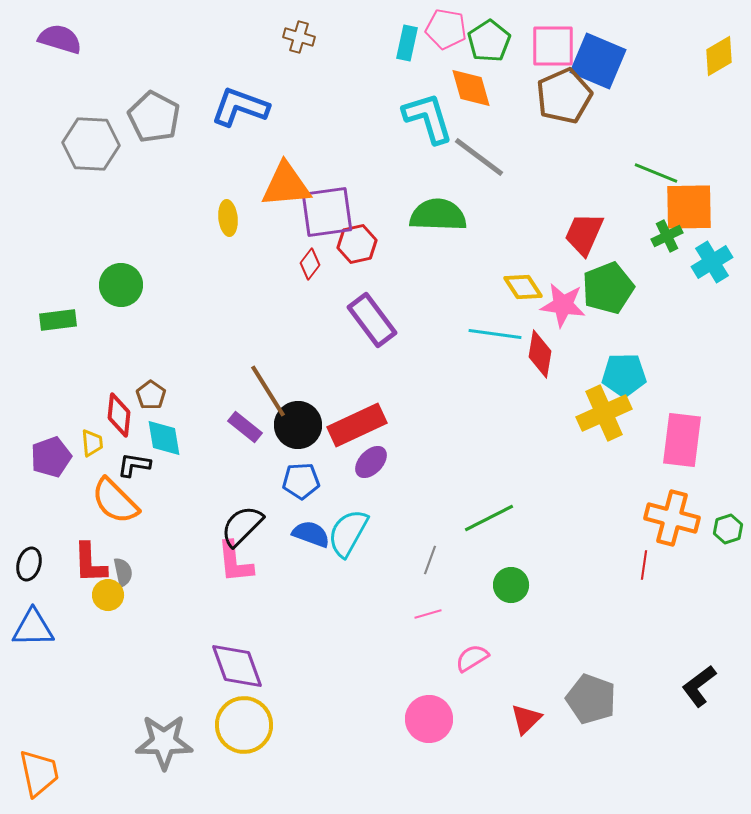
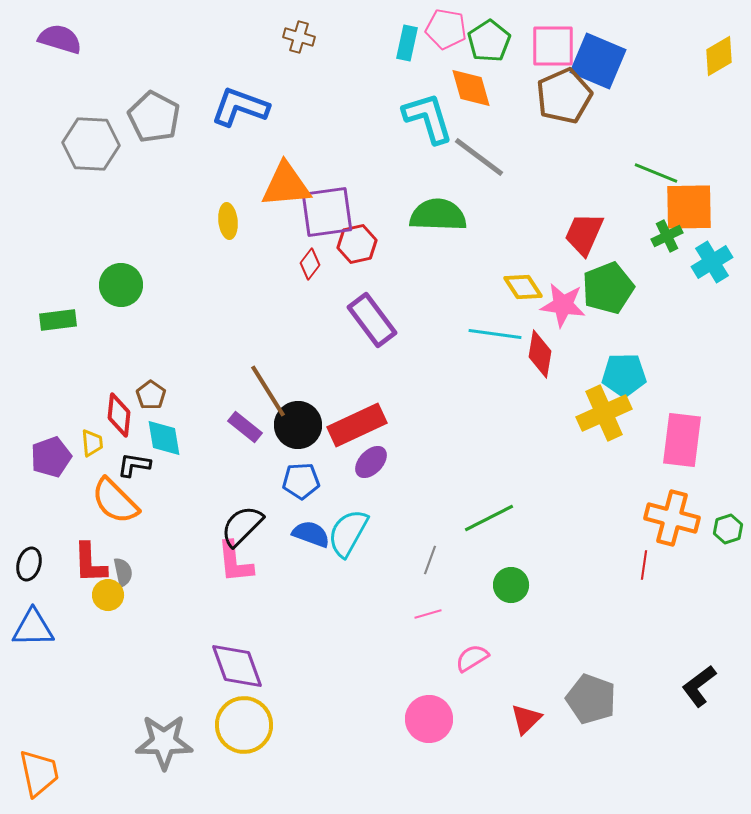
yellow ellipse at (228, 218): moved 3 px down
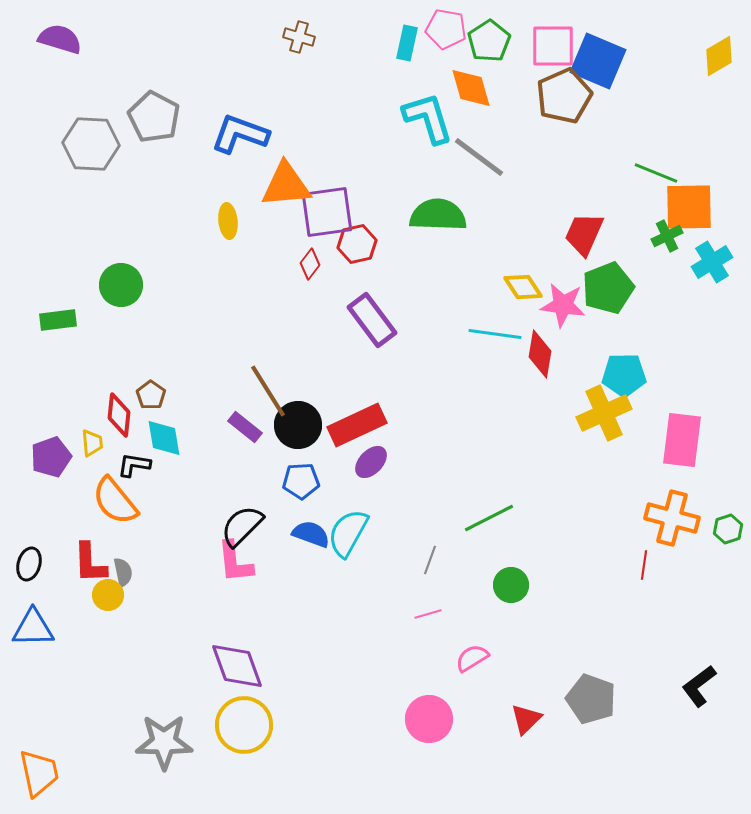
blue L-shape at (240, 107): moved 27 px down
orange semicircle at (115, 501): rotated 6 degrees clockwise
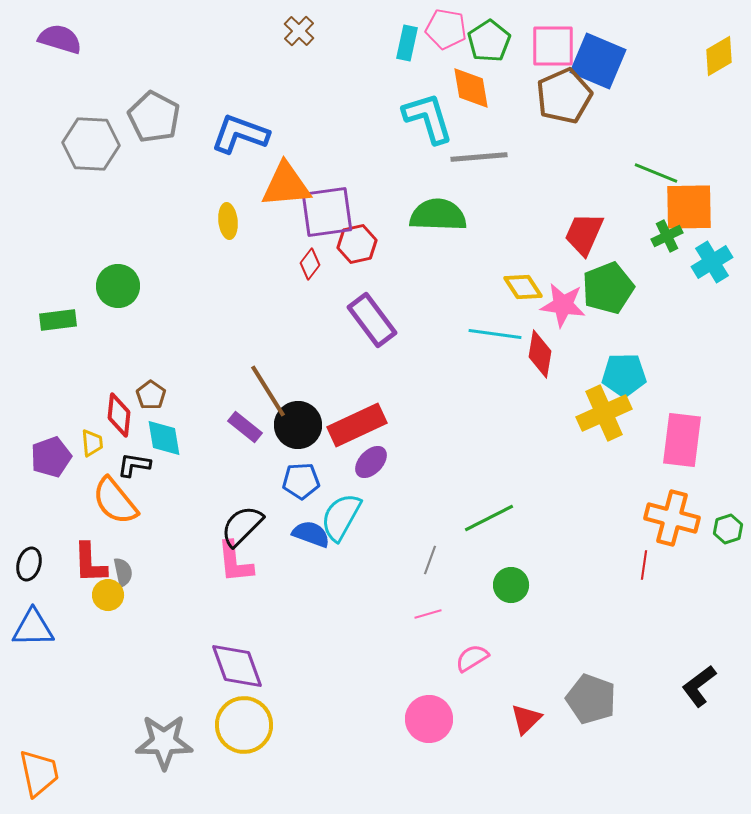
brown cross at (299, 37): moved 6 px up; rotated 28 degrees clockwise
orange diamond at (471, 88): rotated 6 degrees clockwise
gray line at (479, 157): rotated 42 degrees counterclockwise
green circle at (121, 285): moved 3 px left, 1 px down
cyan semicircle at (348, 533): moved 7 px left, 16 px up
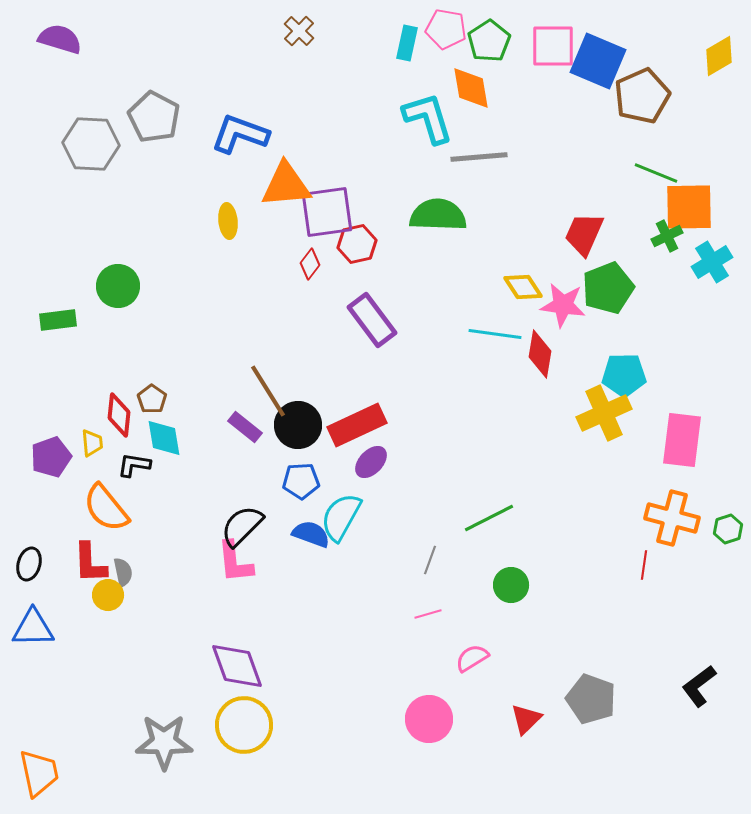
brown pentagon at (564, 96): moved 78 px right
brown pentagon at (151, 395): moved 1 px right, 4 px down
orange semicircle at (115, 501): moved 9 px left, 7 px down
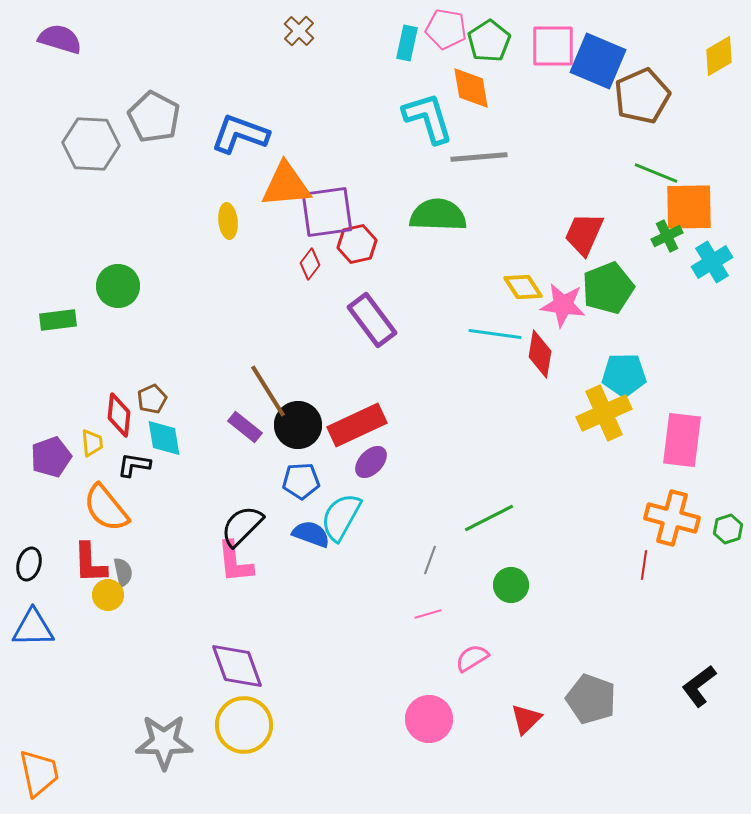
brown pentagon at (152, 399): rotated 12 degrees clockwise
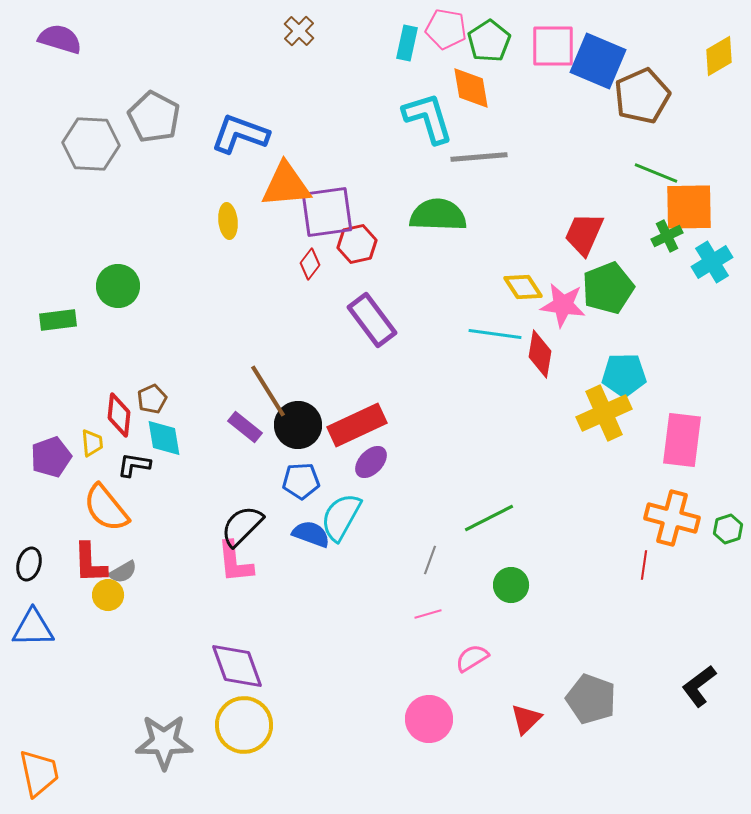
gray semicircle at (123, 572): rotated 72 degrees clockwise
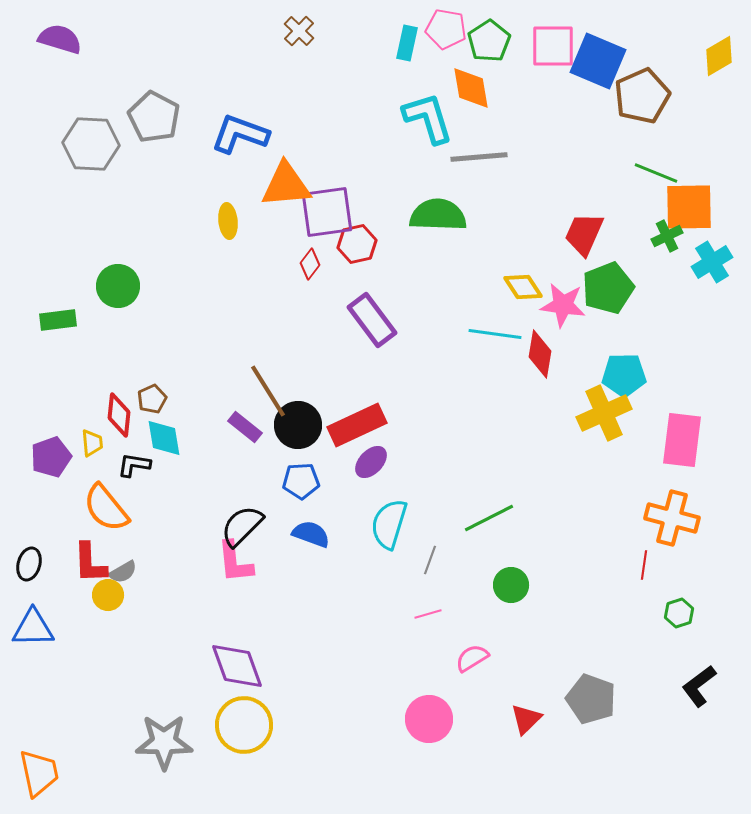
cyan semicircle at (341, 517): moved 48 px right, 7 px down; rotated 12 degrees counterclockwise
green hexagon at (728, 529): moved 49 px left, 84 px down
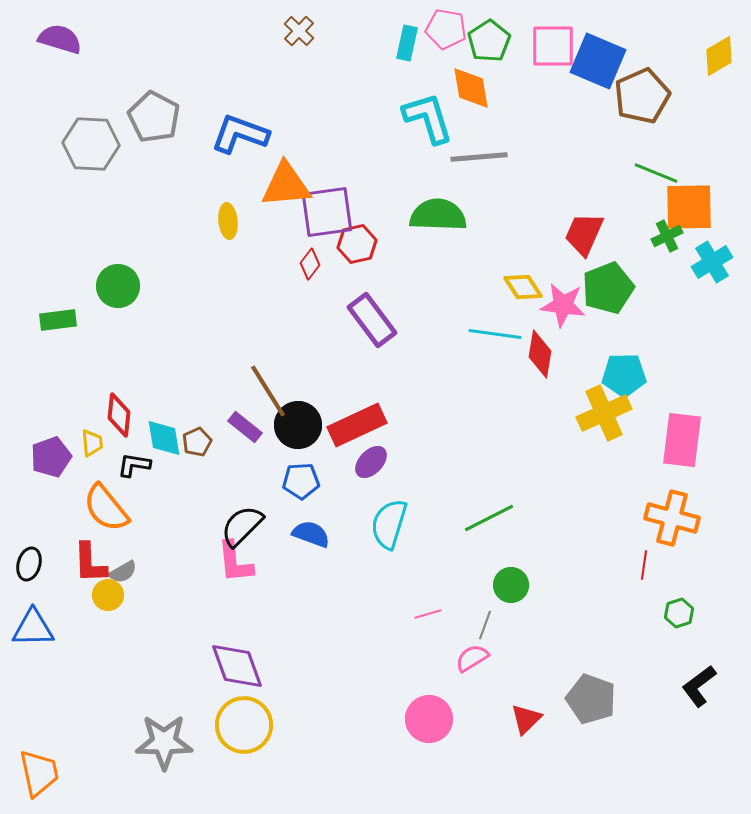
brown pentagon at (152, 399): moved 45 px right, 43 px down
gray line at (430, 560): moved 55 px right, 65 px down
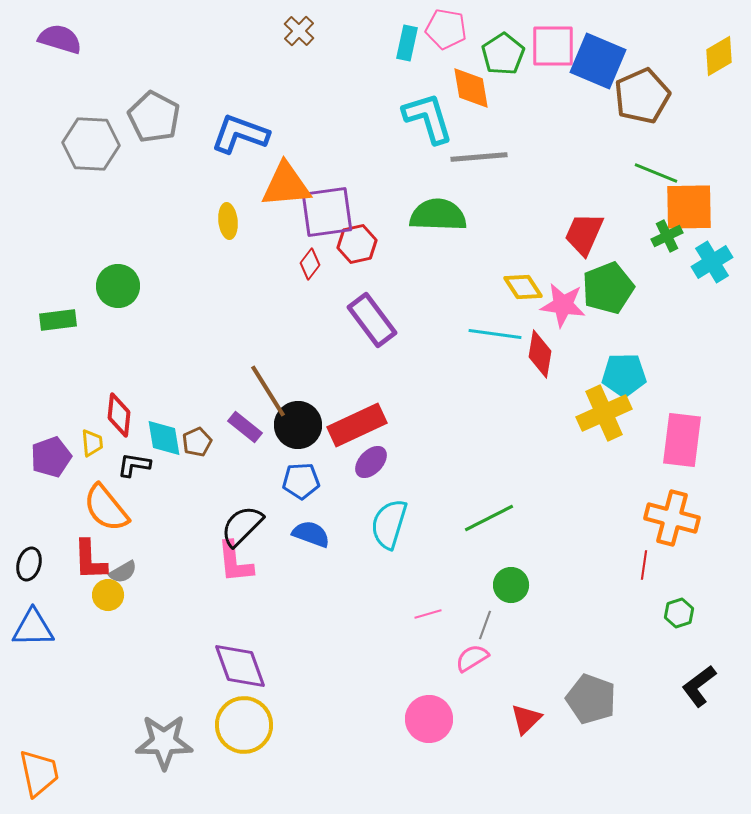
green pentagon at (489, 41): moved 14 px right, 13 px down
red L-shape at (90, 563): moved 3 px up
purple diamond at (237, 666): moved 3 px right
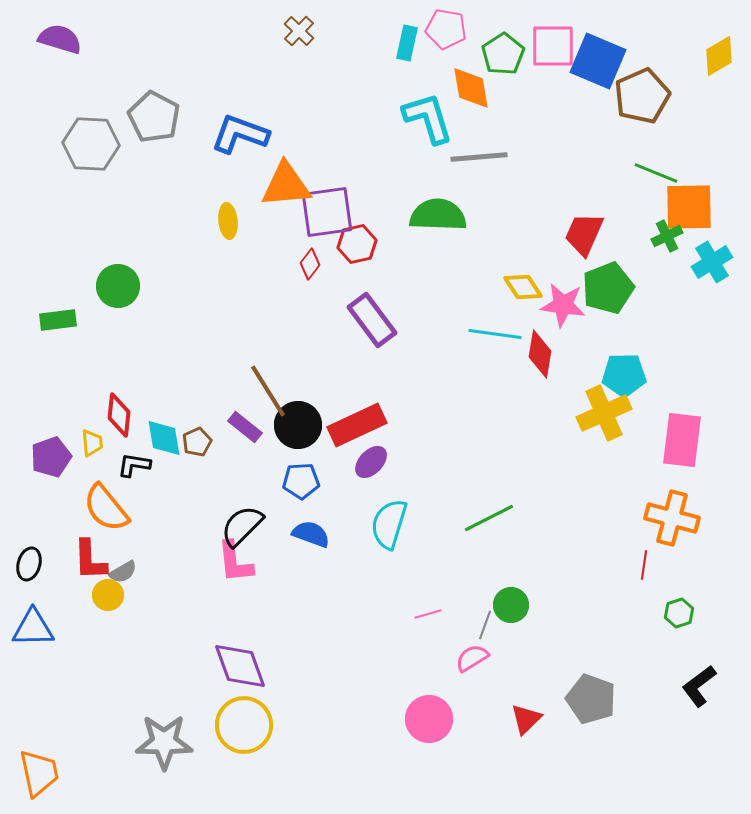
green circle at (511, 585): moved 20 px down
